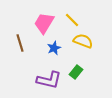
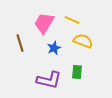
yellow line: rotated 21 degrees counterclockwise
green rectangle: moved 1 px right; rotated 32 degrees counterclockwise
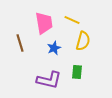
pink trapezoid: rotated 140 degrees clockwise
yellow semicircle: rotated 84 degrees clockwise
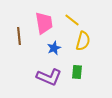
yellow line: rotated 14 degrees clockwise
brown line: moved 1 px left, 7 px up; rotated 12 degrees clockwise
purple L-shape: moved 3 px up; rotated 10 degrees clockwise
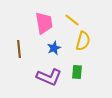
brown line: moved 13 px down
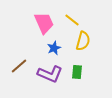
pink trapezoid: rotated 15 degrees counterclockwise
brown line: moved 17 px down; rotated 54 degrees clockwise
purple L-shape: moved 1 px right, 3 px up
